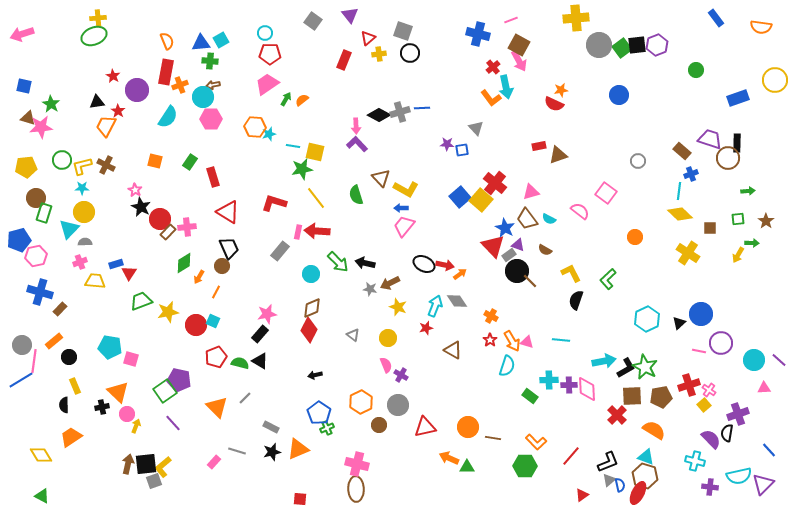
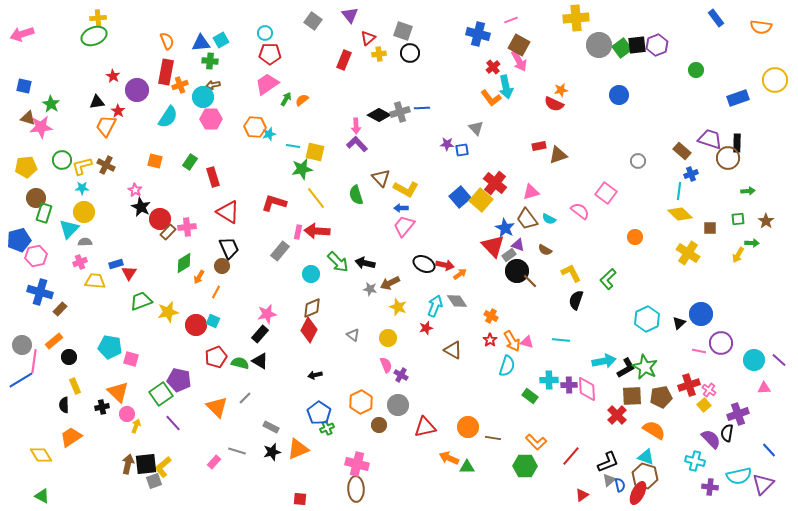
green square at (165, 391): moved 4 px left, 3 px down
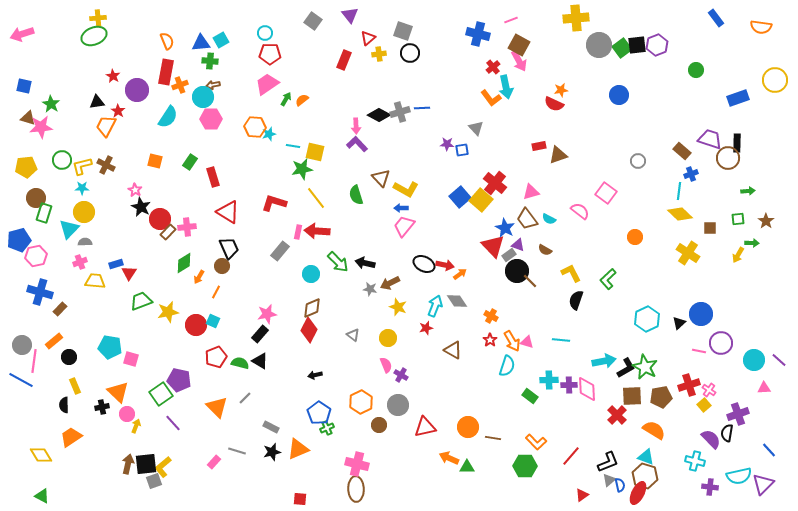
blue line at (21, 380): rotated 60 degrees clockwise
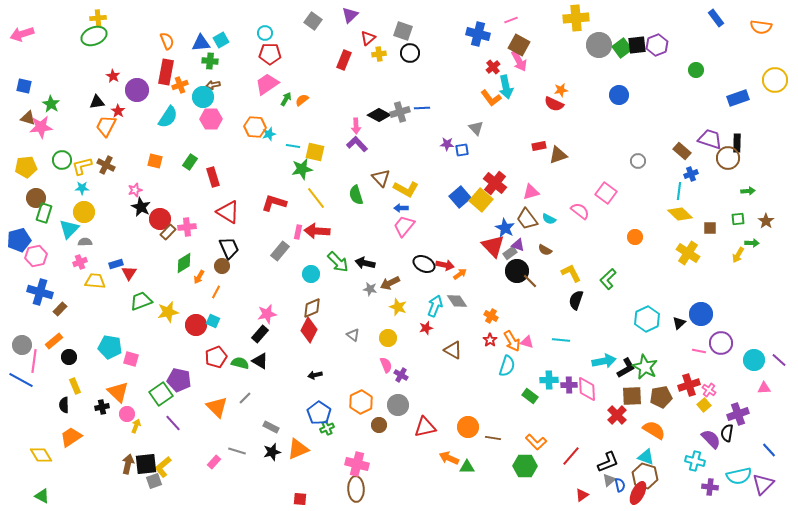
purple triangle at (350, 15): rotated 24 degrees clockwise
pink star at (135, 190): rotated 24 degrees clockwise
gray rectangle at (509, 255): moved 1 px right, 2 px up
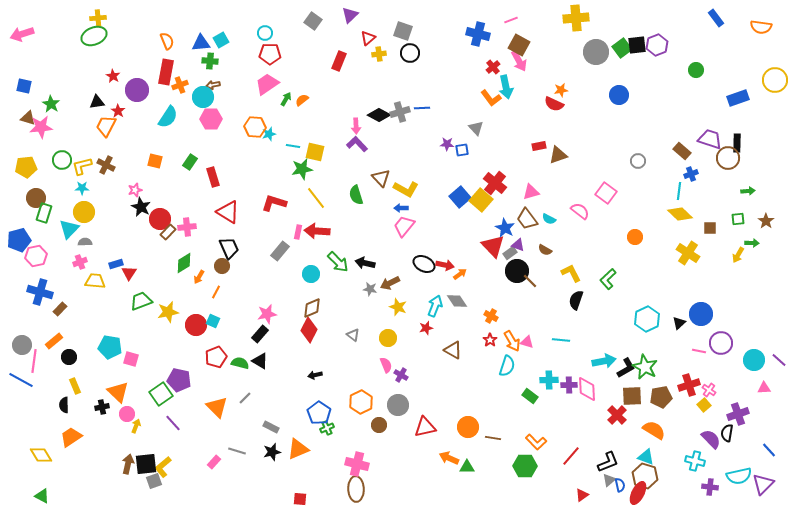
gray circle at (599, 45): moved 3 px left, 7 px down
red rectangle at (344, 60): moved 5 px left, 1 px down
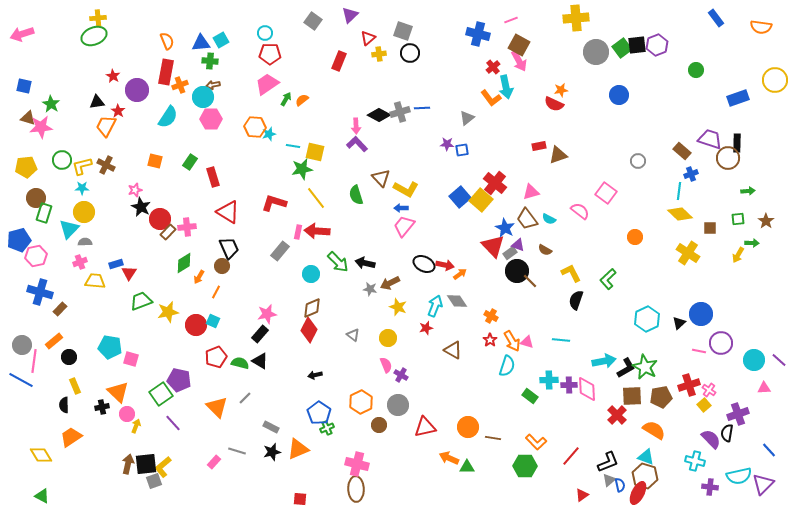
gray triangle at (476, 128): moved 9 px left, 10 px up; rotated 35 degrees clockwise
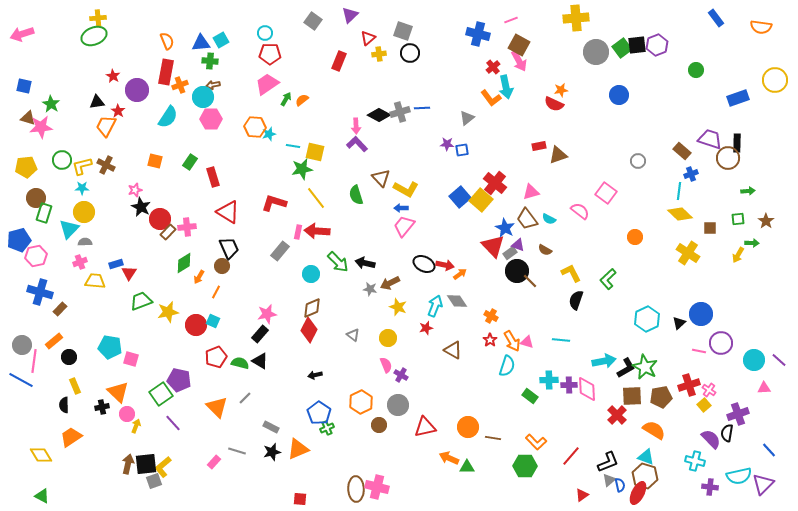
pink cross at (357, 464): moved 20 px right, 23 px down
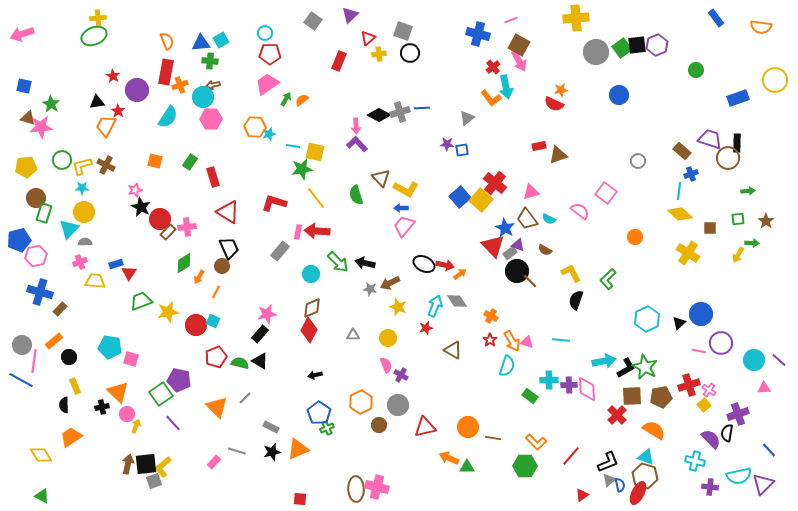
gray triangle at (353, 335): rotated 40 degrees counterclockwise
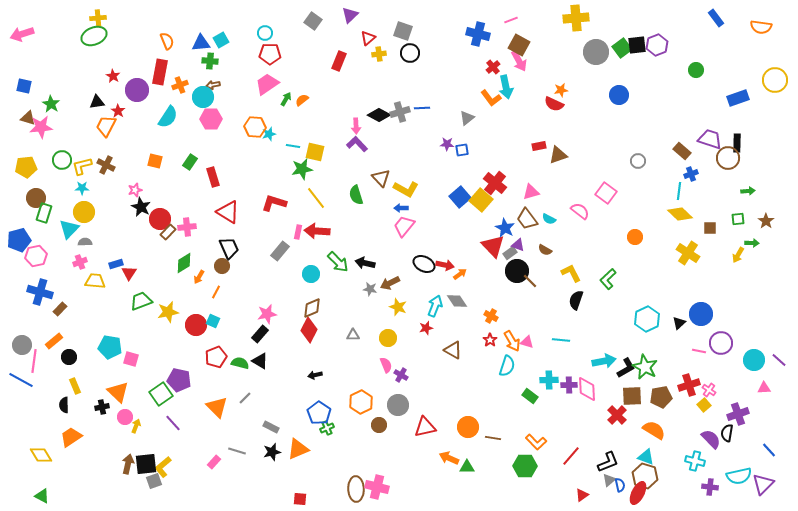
red rectangle at (166, 72): moved 6 px left
pink circle at (127, 414): moved 2 px left, 3 px down
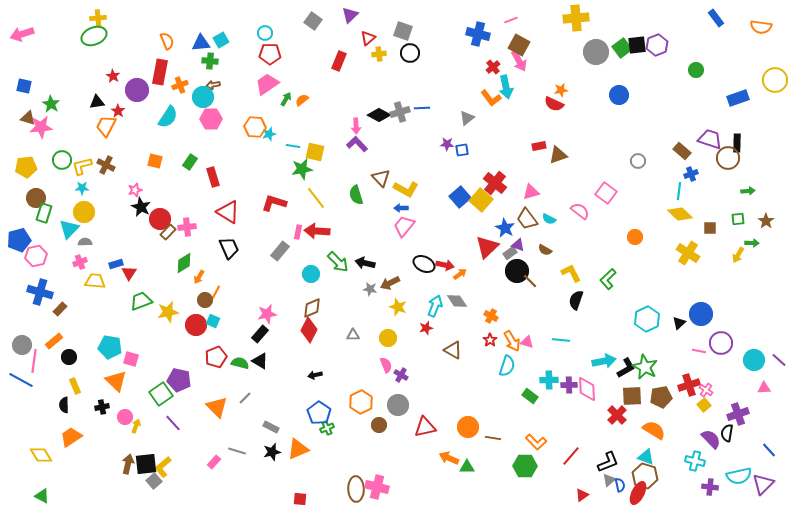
red triangle at (493, 246): moved 6 px left, 1 px down; rotated 30 degrees clockwise
brown circle at (222, 266): moved 17 px left, 34 px down
pink cross at (709, 390): moved 3 px left
orange triangle at (118, 392): moved 2 px left, 11 px up
gray square at (154, 481): rotated 21 degrees counterclockwise
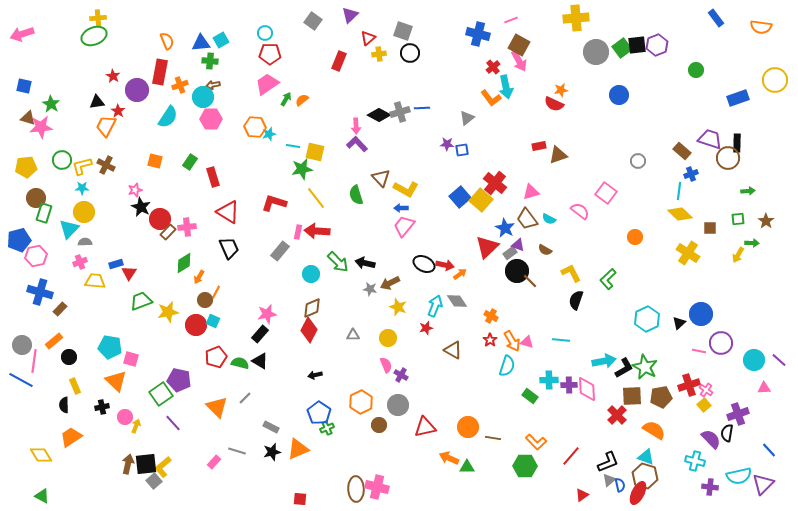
black L-shape at (626, 368): moved 2 px left
